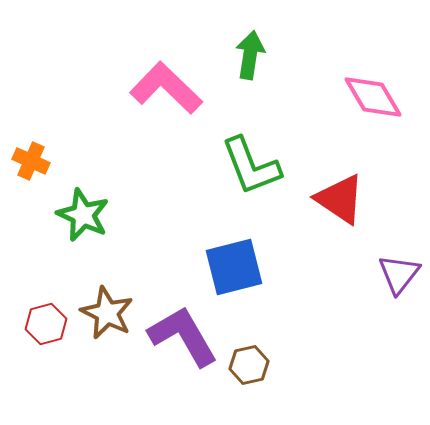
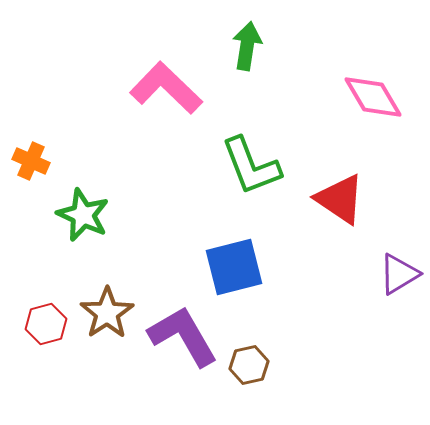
green arrow: moved 3 px left, 9 px up
purple triangle: rotated 21 degrees clockwise
brown star: rotated 12 degrees clockwise
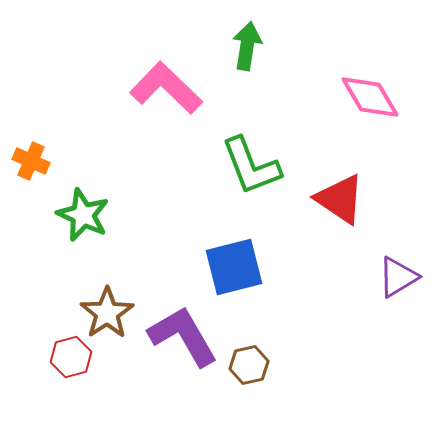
pink diamond: moved 3 px left
purple triangle: moved 1 px left, 3 px down
red hexagon: moved 25 px right, 33 px down
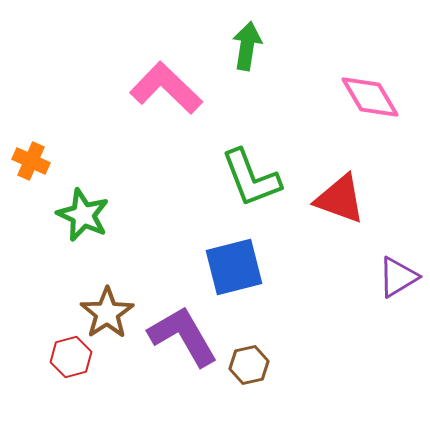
green L-shape: moved 12 px down
red triangle: rotated 14 degrees counterclockwise
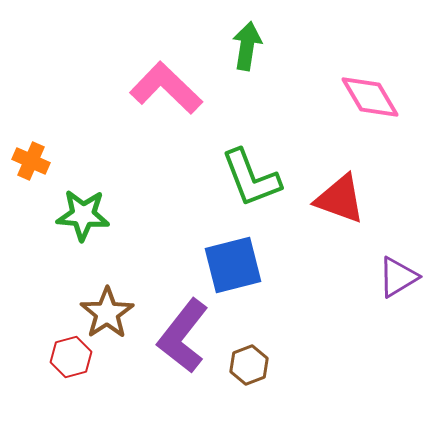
green star: rotated 20 degrees counterclockwise
blue square: moved 1 px left, 2 px up
purple L-shape: rotated 112 degrees counterclockwise
brown hexagon: rotated 9 degrees counterclockwise
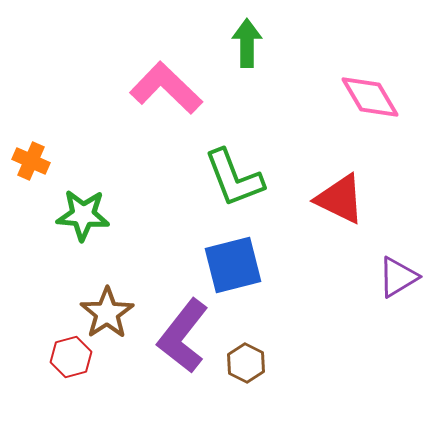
green arrow: moved 3 px up; rotated 9 degrees counterclockwise
green L-shape: moved 17 px left
red triangle: rotated 6 degrees clockwise
brown hexagon: moved 3 px left, 2 px up; rotated 12 degrees counterclockwise
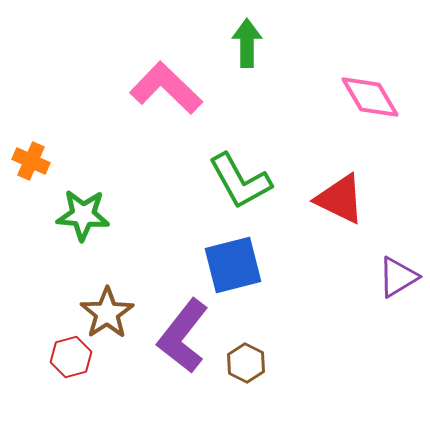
green L-shape: moved 6 px right, 3 px down; rotated 8 degrees counterclockwise
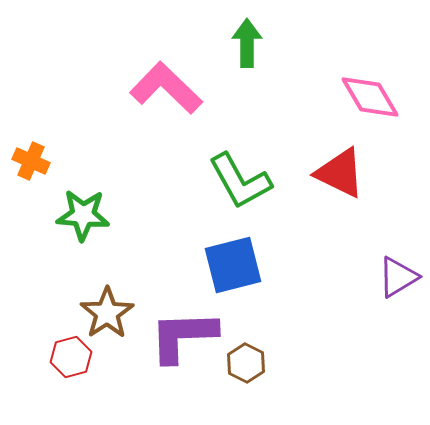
red triangle: moved 26 px up
purple L-shape: rotated 50 degrees clockwise
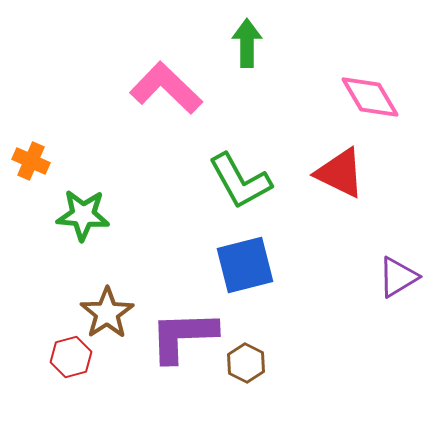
blue square: moved 12 px right
